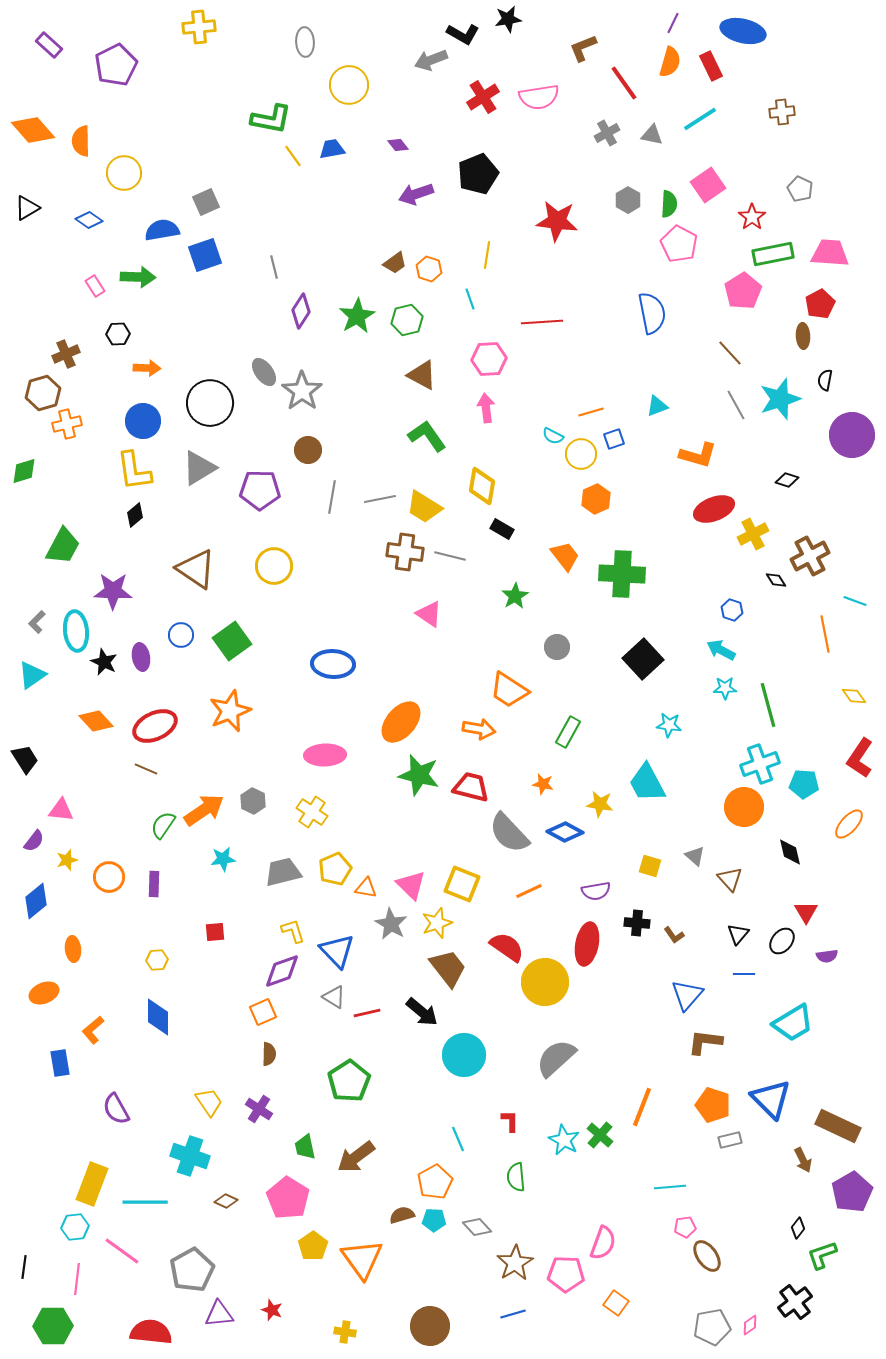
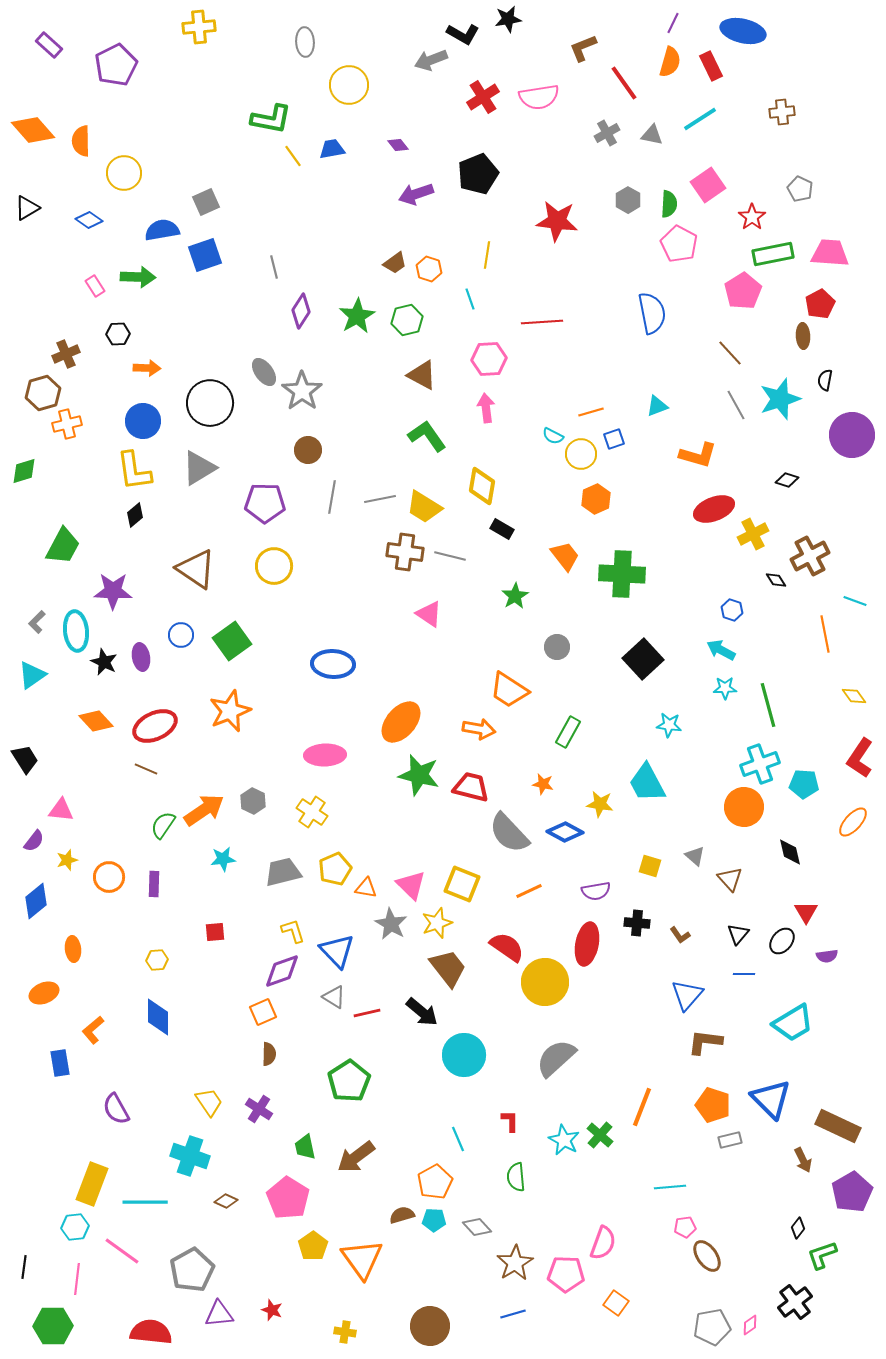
purple pentagon at (260, 490): moved 5 px right, 13 px down
orange ellipse at (849, 824): moved 4 px right, 2 px up
brown L-shape at (674, 935): moved 6 px right
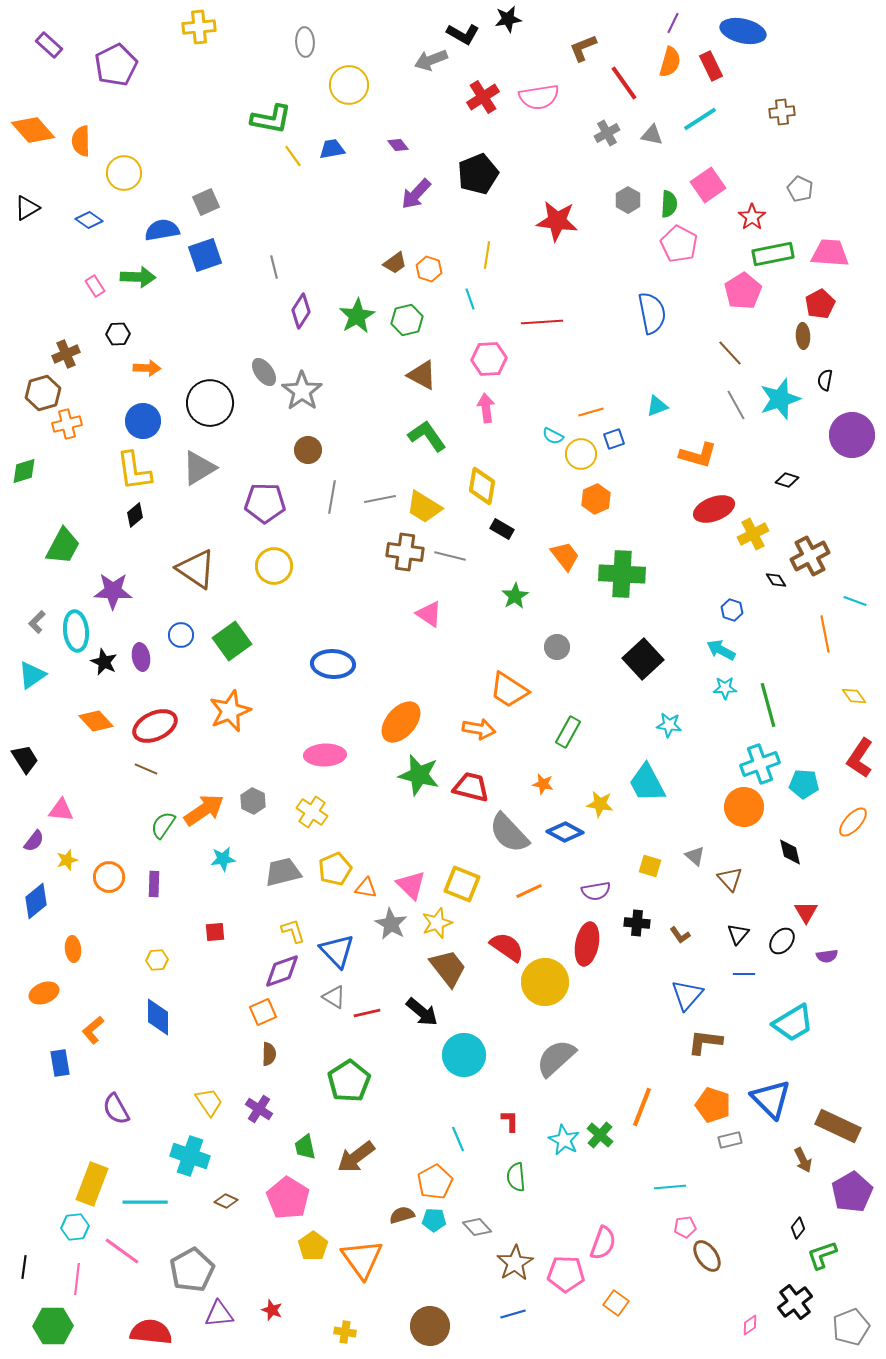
purple arrow at (416, 194): rotated 28 degrees counterclockwise
gray pentagon at (712, 1327): moved 139 px right; rotated 12 degrees counterclockwise
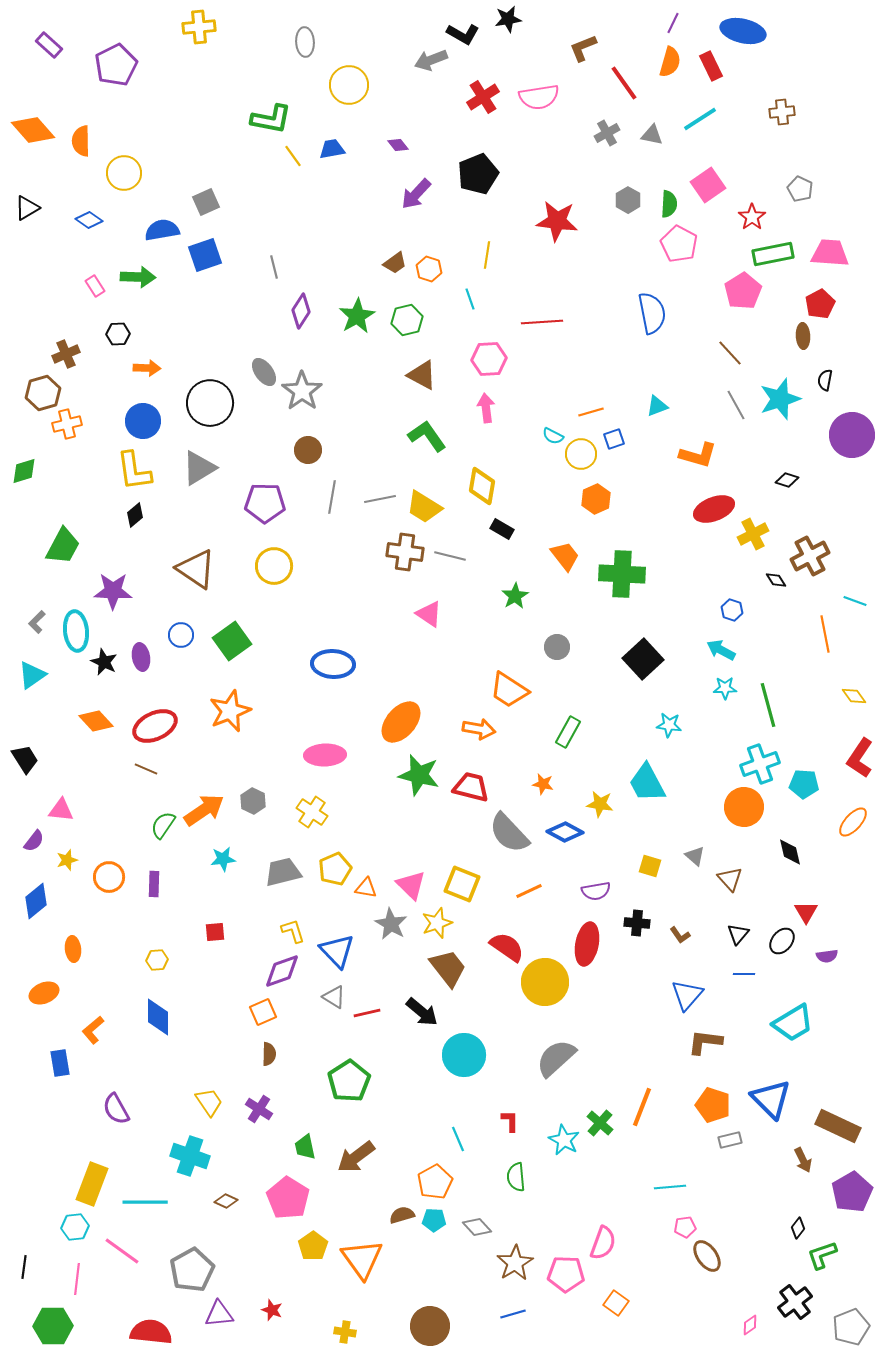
green cross at (600, 1135): moved 12 px up
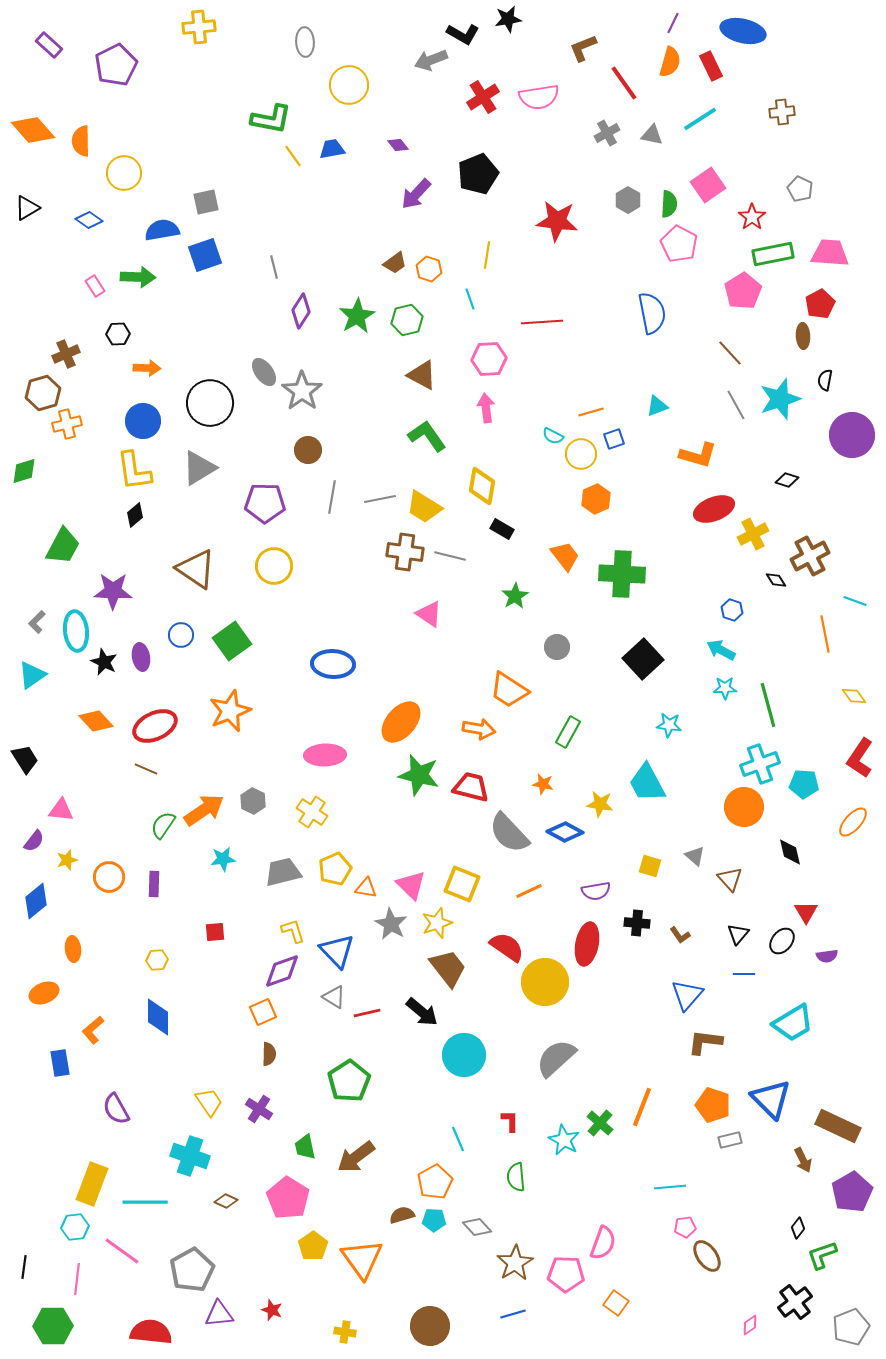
gray square at (206, 202): rotated 12 degrees clockwise
